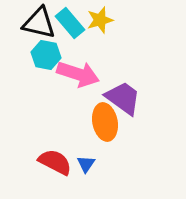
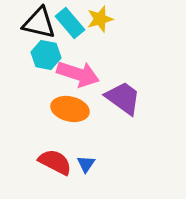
yellow star: moved 1 px up
orange ellipse: moved 35 px left, 13 px up; rotated 66 degrees counterclockwise
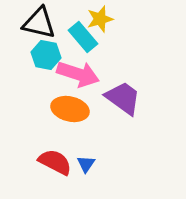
cyan rectangle: moved 13 px right, 14 px down
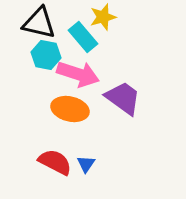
yellow star: moved 3 px right, 2 px up
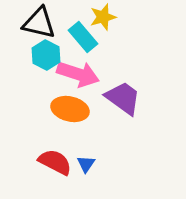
cyan hexagon: rotated 16 degrees clockwise
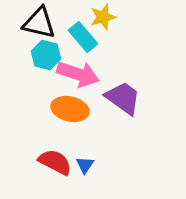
cyan hexagon: rotated 12 degrees counterclockwise
blue triangle: moved 1 px left, 1 px down
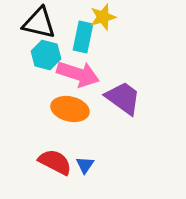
cyan rectangle: rotated 52 degrees clockwise
